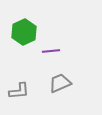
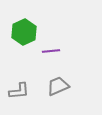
gray trapezoid: moved 2 px left, 3 px down
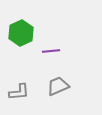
green hexagon: moved 3 px left, 1 px down
gray L-shape: moved 1 px down
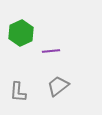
gray trapezoid: rotated 15 degrees counterclockwise
gray L-shape: moved 1 px left; rotated 100 degrees clockwise
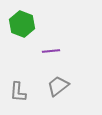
green hexagon: moved 1 px right, 9 px up; rotated 15 degrees counterclockwise
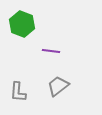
purple line: rotated 12 degrees clockwise
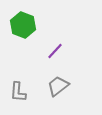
green hexagon: moved 1 px right, 1 px down
purple line: moved 4 px right; rotated 54 degrees counterclockwise
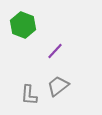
gray L-shape: moved 11 px right, 3 px down
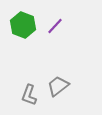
purple line: moved 25 px up
gray L-shape: rotated 15 degrees clockwise
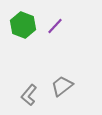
gray trapezoid: moved 4 px right
gray L-shape: rotated 20 degrees clockwise
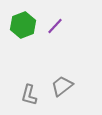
green hexagon: rotated 20 degrees clockwise
gray L-shape: rotated 25 degrees counterclockwise
